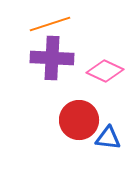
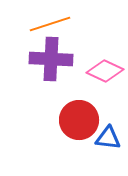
purple cross: moved 1 px left, 1 px down
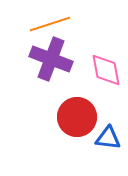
purple cross: rotated 18 degrees clockwise
pink diamond: moved 1 px right, 1 px up; rotated 54 degrees clockwise
red circle: moved 2 px left, 3 px up
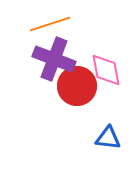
purple cross: moved 3 px right
red circle: moved 31 px up
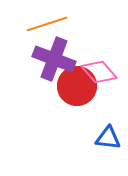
orange line: moved 3 px left
pink diamond: moved 7 px left, 2 px down; rotated 30 degrees counterclockwise
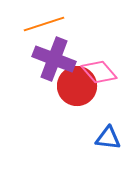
orange line: moved 3 px left
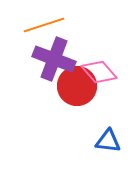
orange line: moved 1 px down
blue triangle: moved 3 px down
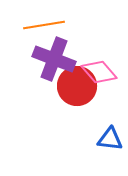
orange line: rotated 9 degrees clockwise
blue triangle: moved 2 px right, 2 px up
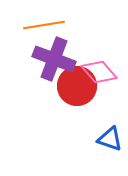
blue triangle: rotated 12 degrees clockwise
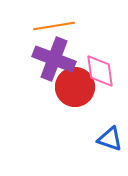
orange line: moved 10 px right, 1 px down
pink diamond: moved 1 px right, 1 px up; rotated 33 degrees clockwise
red circle: moved 2 px left, 1 px down
